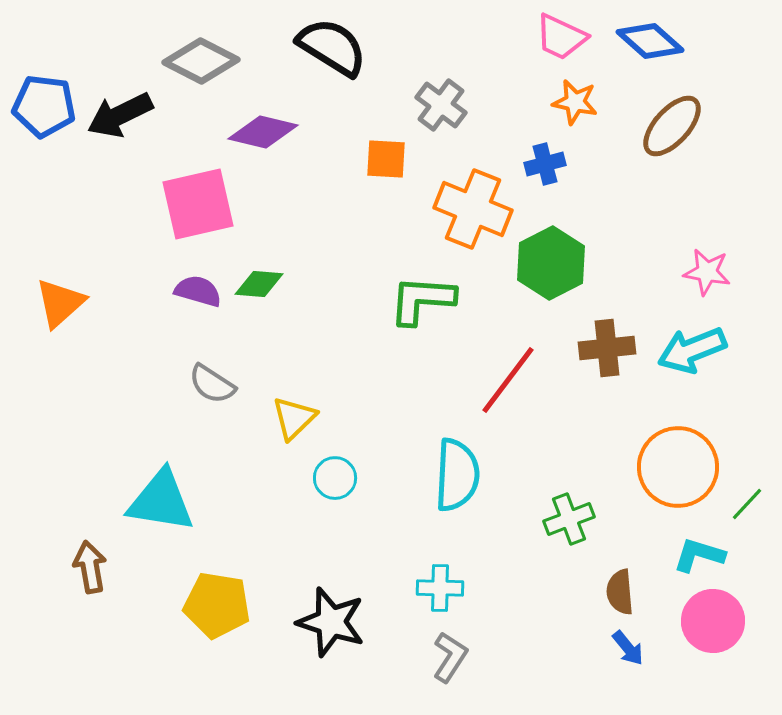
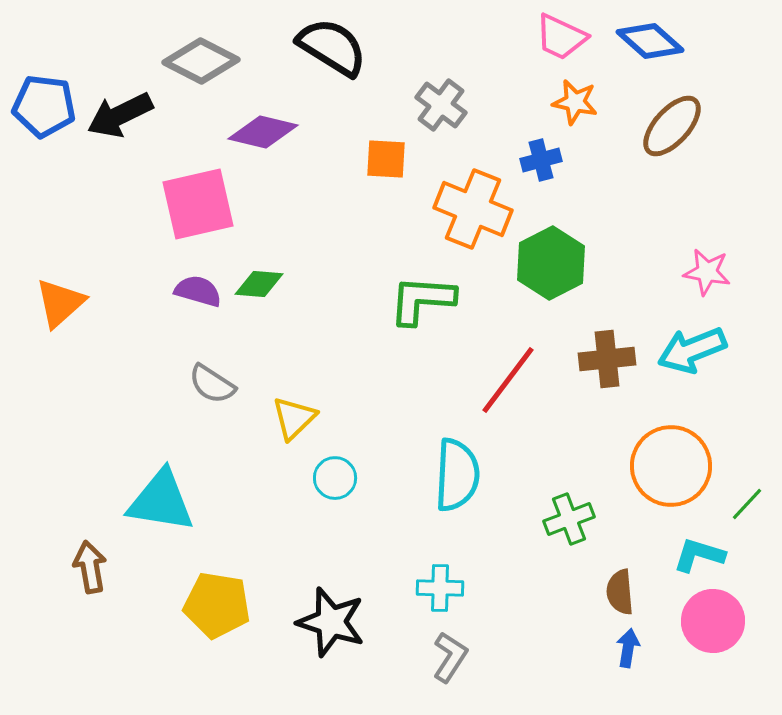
blue cross: moved 4 px left, 4 px up
brown cross: moved 11 px down
orange circle: moved 7 px left, 1 px up
blue arrow: rotated 132 degrees counterclockwise
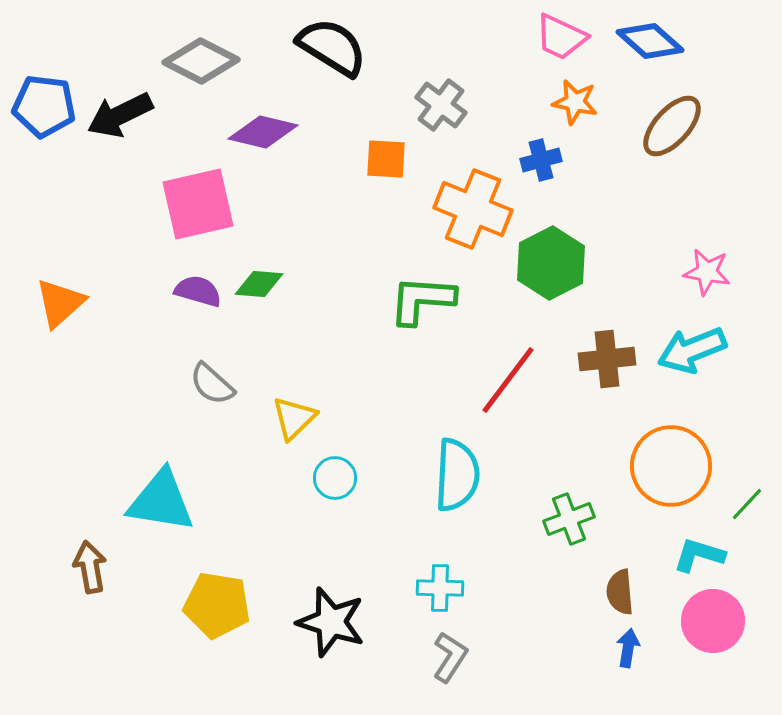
gray semicircle: rotated 9 degrees clockwise
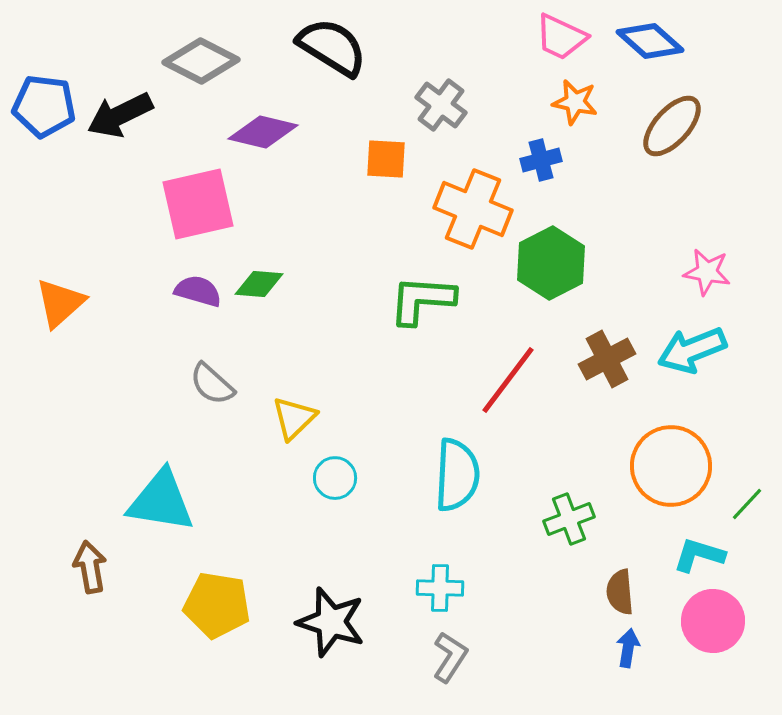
brown cross: rotated 22 degrees counterclockwise
